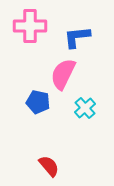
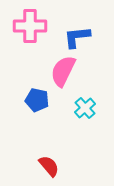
pink semicircle: moved 3 px up
blue pentagon: moved 1 px left, 2 px up
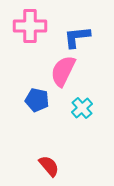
cyan cross: moved 3 px left
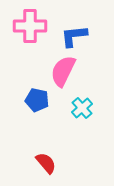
blue L-shape: moved 3 px left, 1 px up
red semicircle: moved 3 px left, 3 px up
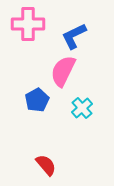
pink cross: moved 2 px left, 2 px up
blue L-shape: rotated 20 degrees counterclockwise
blue pentagon: rotated 30 degrees clockwise
red semicircle: moved 2 px down
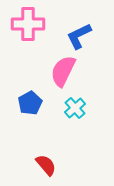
blue L-shape: moved 5 px right
blue pentagon: moved 7 px left, 3 px down
cyan cross: moved 7 px left
